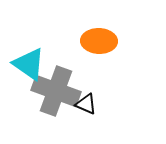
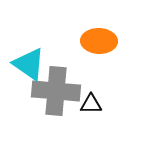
gray cross: rotated 15 degrees counterclockwise
black triangle: moved 5 px right; rotated 25 degrees counterclockwise
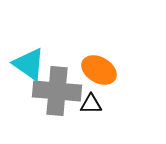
orange ellipse: moved 29 px down; rotated 28 degrees clockwise
gray cross: moved 1 px right
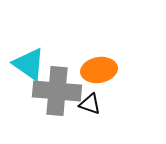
orange ellipse: rotated 40 degrees counterclockwise
black triangle: moved 1 px left; rotated 20 degrees clockwise
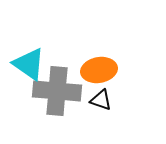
black triangle: moved 11 px right, 4 px up
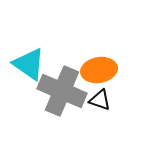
gray cross: moved 5 px right; rotated 18 degrees clockwise
black triangle: moved 1 px left
